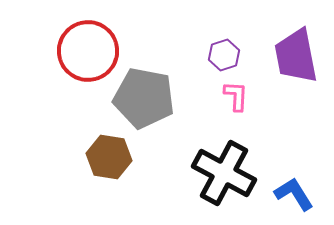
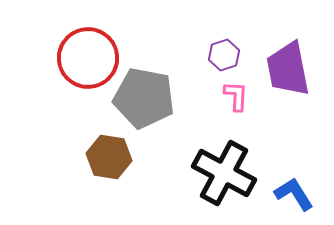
red circle: moved 7 px down
purple trapezoid: moved 8 px left, 13 px down
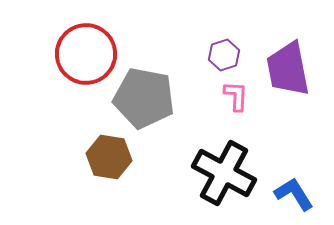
red circle: moved 2 px left, 4 px up
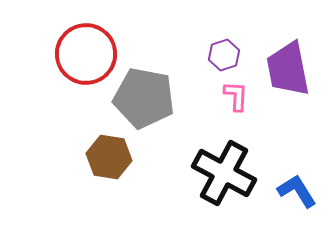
blue L-shape: moved 3 px right, 3 px up
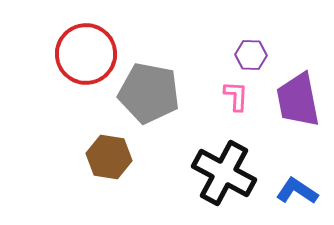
purple hexagon: moved 27 px right; rotated 20 degrees clockwise
purple trapezoid: moved 10 px right, 31 px down
gray pentagon: moved 5 px right, 5 px up
blue L-shape: rotated 24 degrees counterclockwise
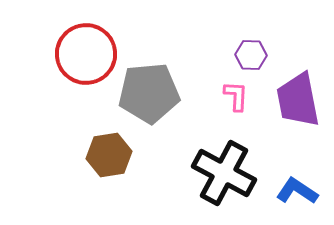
gray pentagon: rotated 16 degrees counterclockwise
brown hexagon: moved 2 px up; rotated 18 degrees counterclockwise
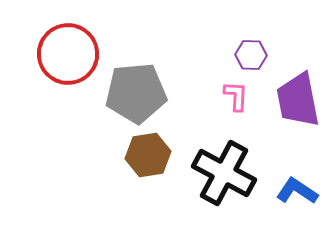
red circle: moved 18 px left
gray pentagon: moved 13 px left
brown hexagon: moved 39 px right
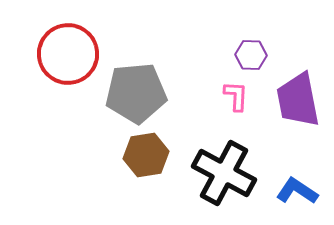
brown hexagon: moved 2 px left
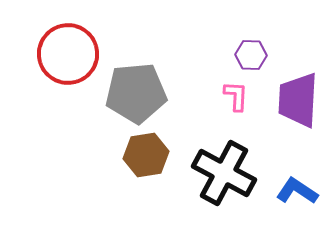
purple trapezoid: rotated 14 degrees clockwise
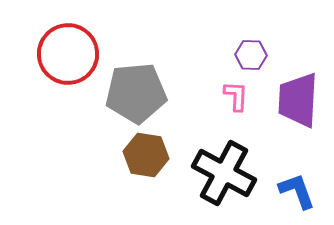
brown hexagon: rotated 18 degrees clockwise
blue L-shape: rotated 36 degrees clockwise
